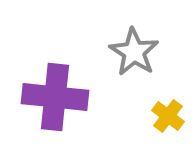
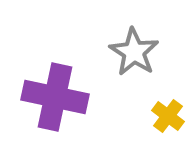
purple cross: rotated 6 degrees clockwise
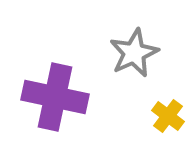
gray star: moved 1 px down; rotated 15 degrees clockwise
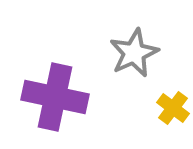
yellow cross: moved 5 px right, 8 px up
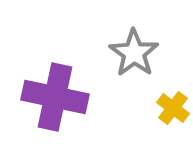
gray star: rotated 12 degrees counterclockwise
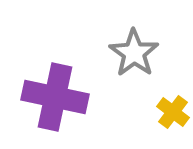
yellow cross: moved 4 px down
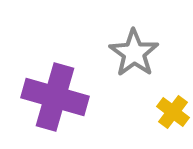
purple cross: rotated 4 degrees clockwise
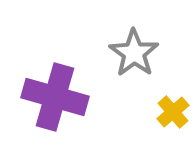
yellow cross: rotated 12 degrees clockwise
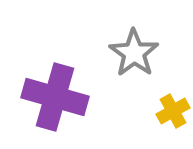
yellow cross: moved 1 px up; rotated 12 degrees clockwise
